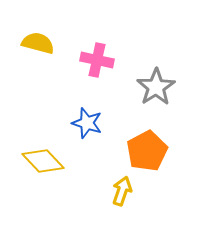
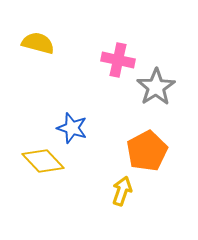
pink cross: moved 21 px right
blue star: moved 15 px left, 5 px down
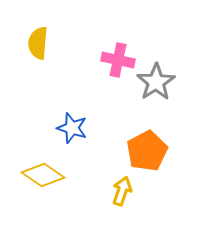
yellow semicircle: rotated 100 degrees counterclockwise
gray star: moved 5 px up
yellow diamond: moved 14 px down; rotated 12 degrees counterclockwise
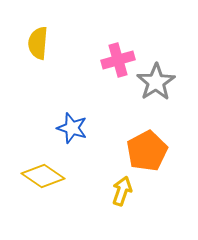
pink cross: rotated 28 degrees counterclockwise
yellow diamond: moved 1 px down
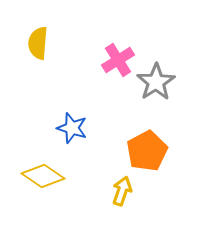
pink cross: rotated 16 degrees counterclockwise
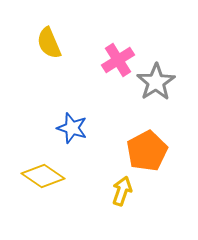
yellow semicircle: moved 11 px right; rotated 28 degrees counterclockwise
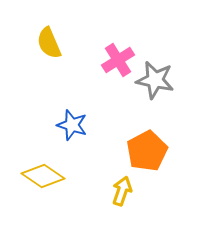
gray star: moved 1 px left, 2 px up; rotated 27 degrees counterclockwise
blue star: moved 3 px up
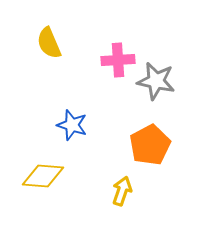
pink cross: rotated 28 degrees clockwise
gray star: moved 1 px right, 1 px down
orange pentagon: moved 3 px right, 6 px up
yellow diamond: rotated 30 degrees counterclockwise
